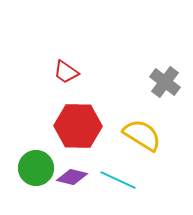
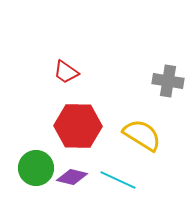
gray cross: moved 3 px right, 1 px up; rotated 28 degrees counterclockwise
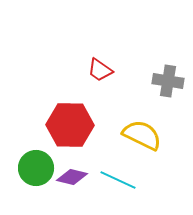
red trapezoid: moved 34 px right, 2 px up
red hexagon: moved 8 px left, 1 px up
yellow semicircle: rotated 6 degrees counterclockwise
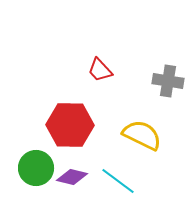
red trapezoid: rotated 12 degrees clockwise
cyan line: moved 1 px down; rotated 12 degrees clockwise
